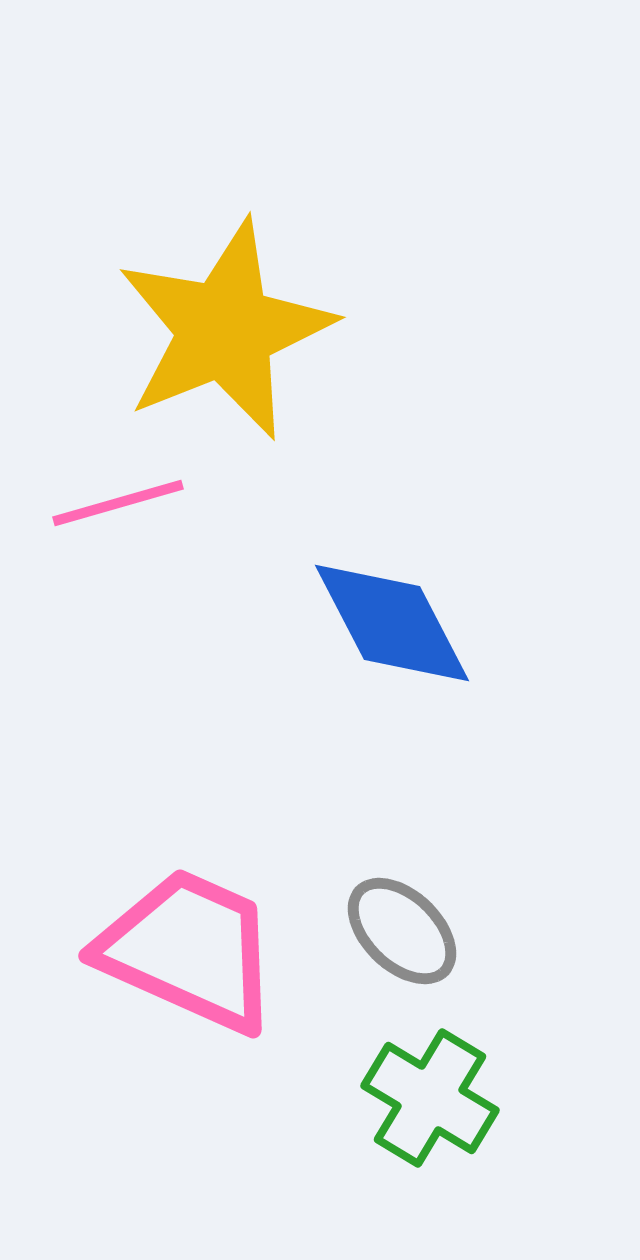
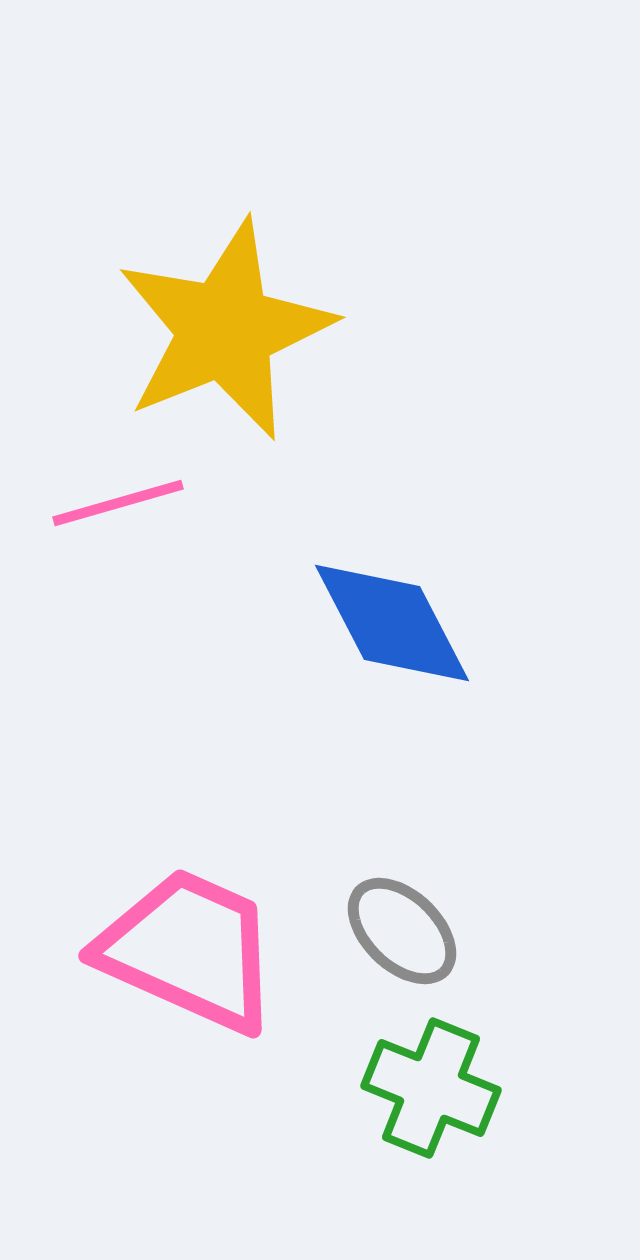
green cross: moved 1 px right, 10 px up; rotated 9 degrees counterclockwise
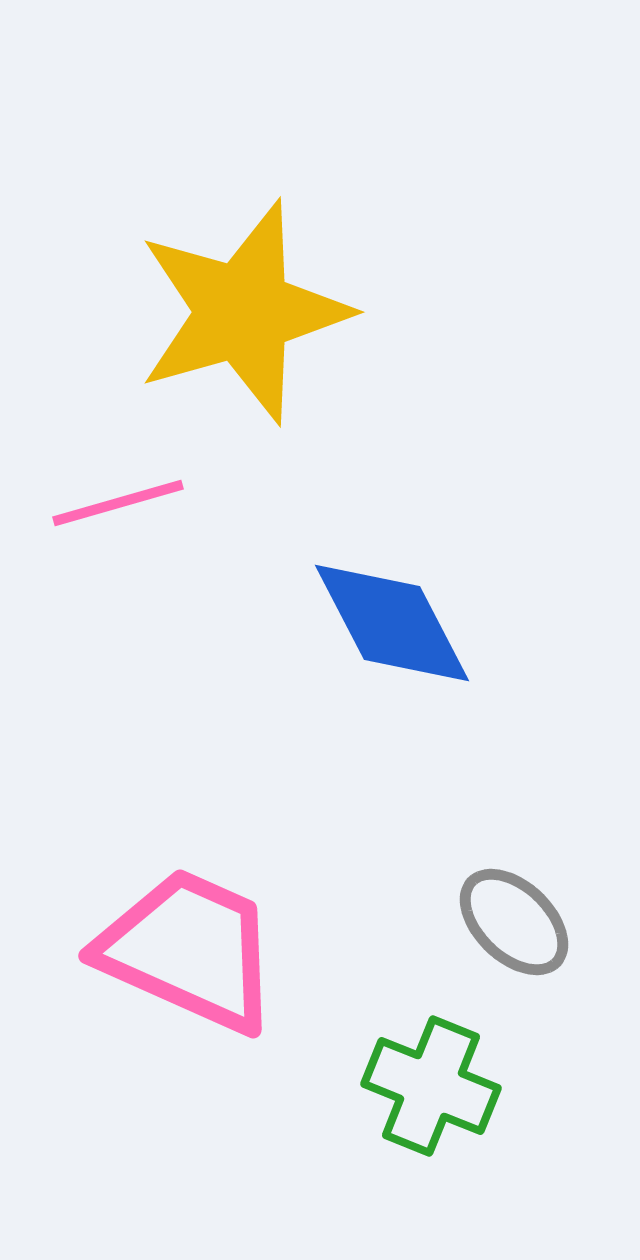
yellow star: moved 18 px right, 18 px up; rotated 6 degrees clockwise
gray ellipse: moved 112 px right, 9 px up
green cross: moved 2 px up
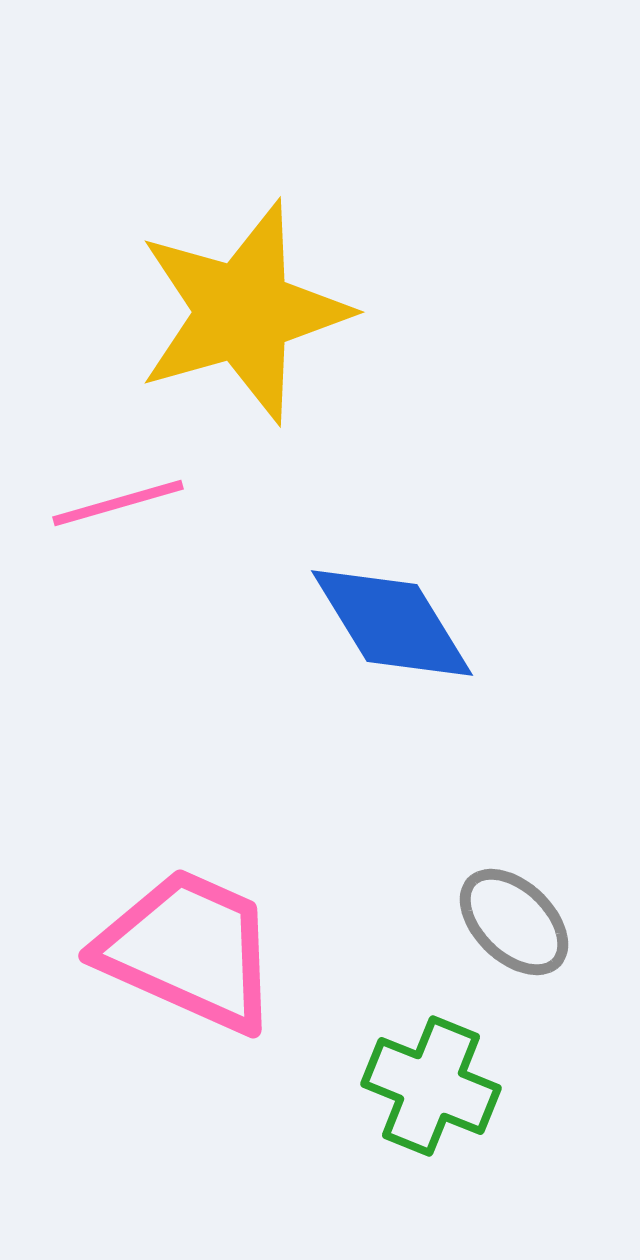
blue diamond: rotated 4 degrees counterclockwise
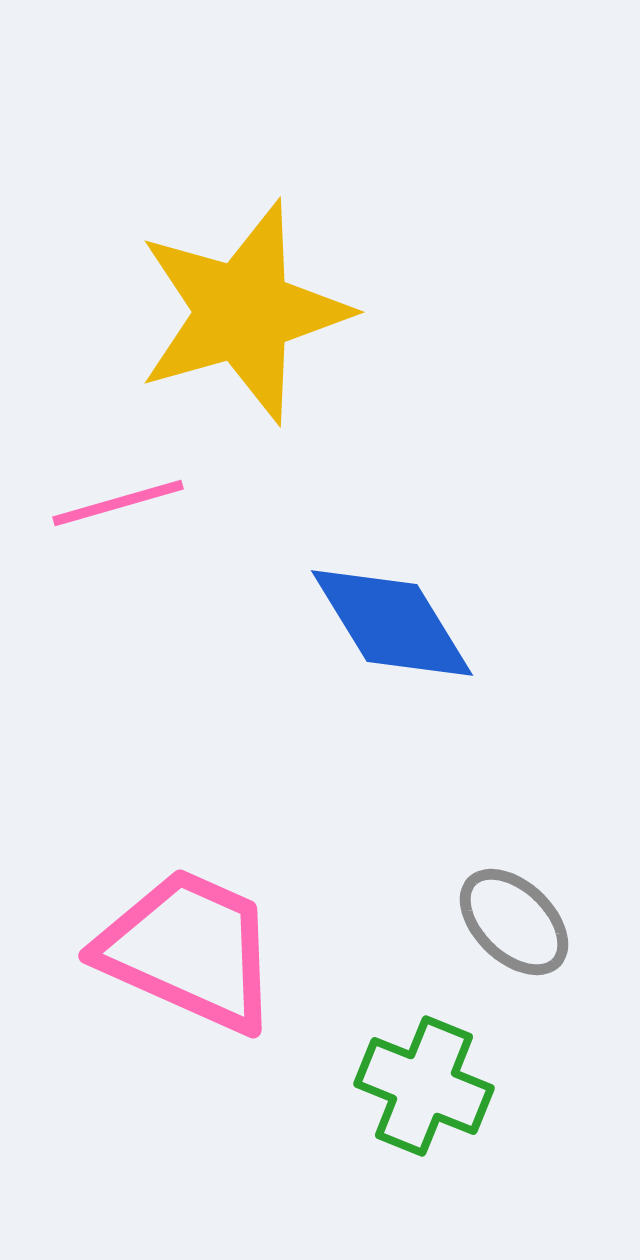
green cross: moved 7 px left
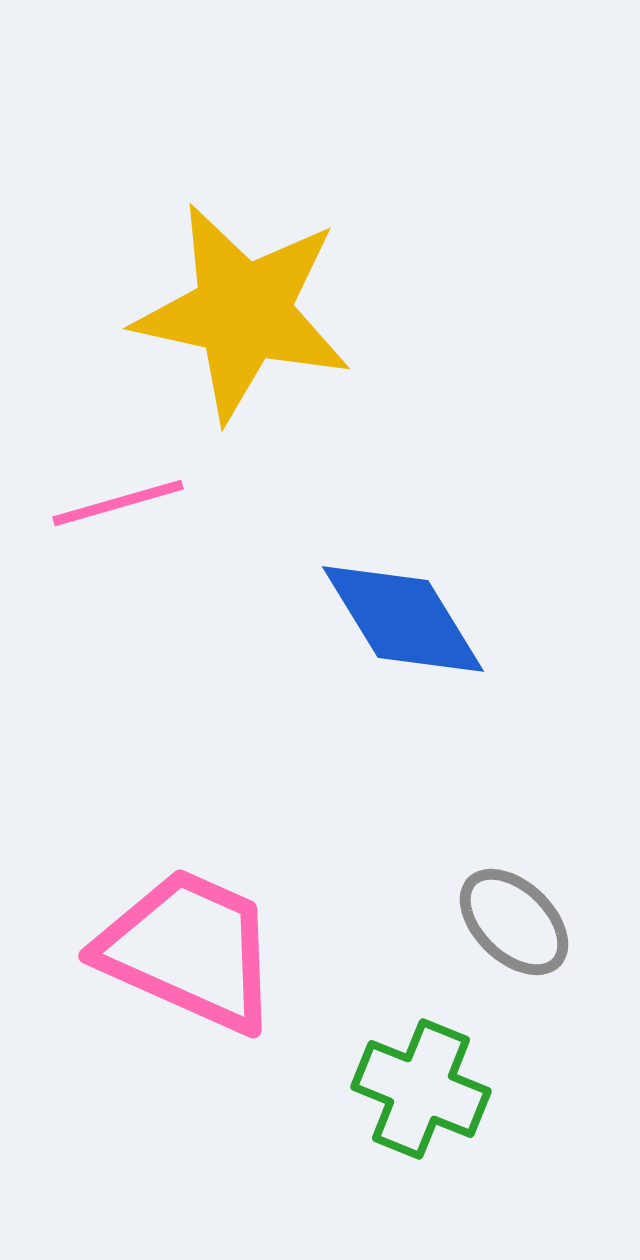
yellow star: rotated 28 degrees clockwise
blue diamond: moved 11 px right, 4 px up
green cross: moved 3 px left, 3 px down
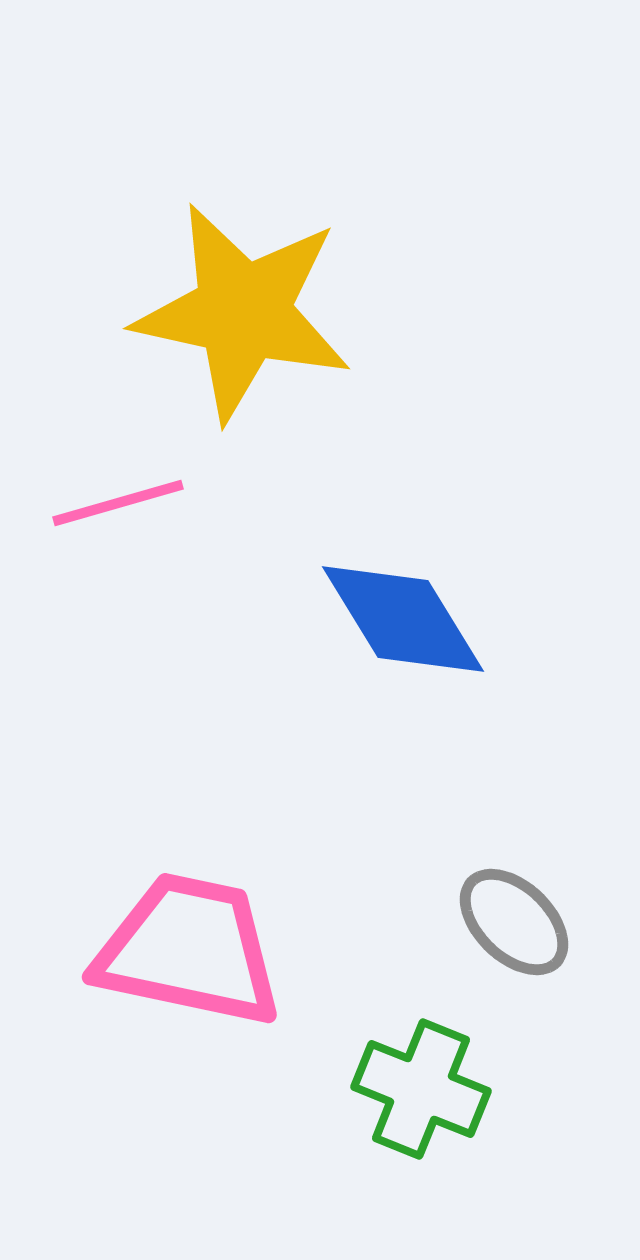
pink trapezoid: rotated 12 degrees counterclockwise
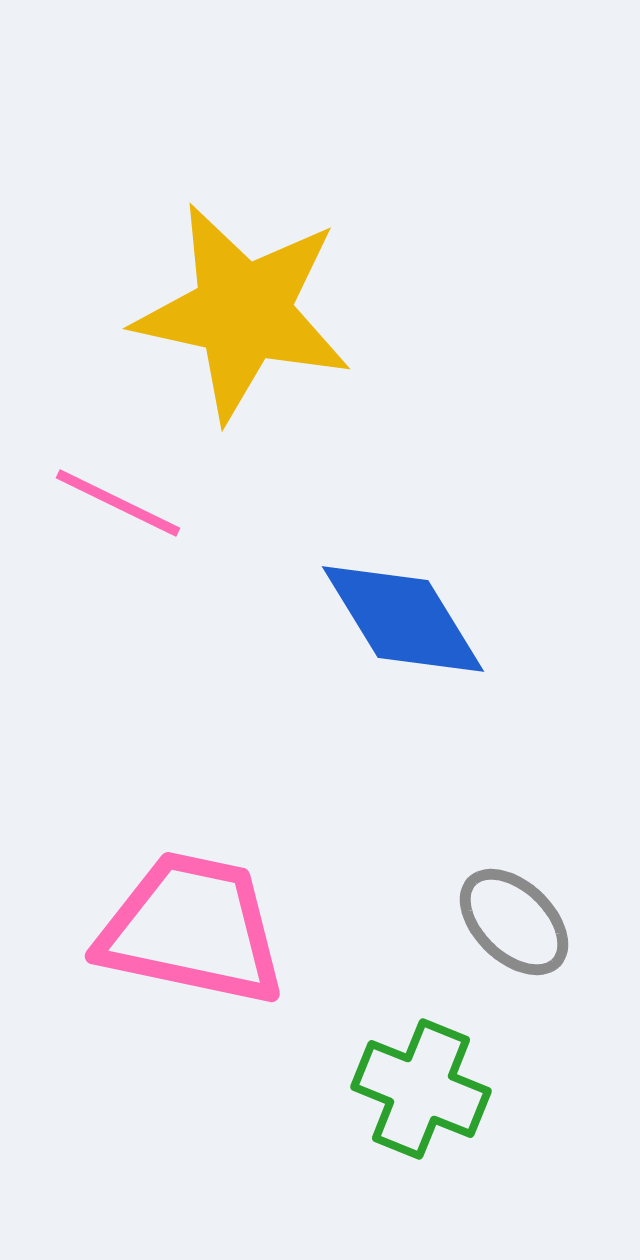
pink line: rotated 42 degrees clockwise
pink trapezoid: moved 3 px right, 21 px up
